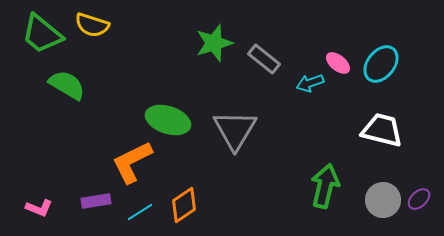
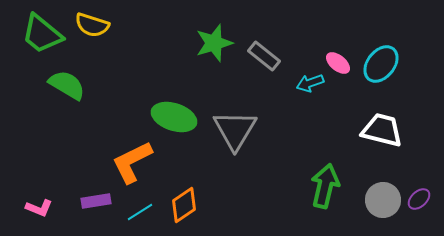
gray rectangle: moved 3 px up
green ellipse: moved 6 px right, 3 px up
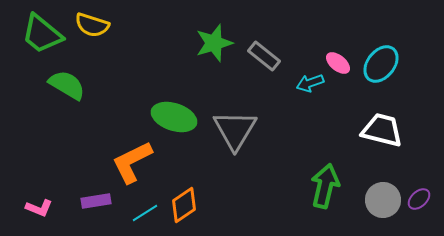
cyan line: moved 5 px right, 1 px down
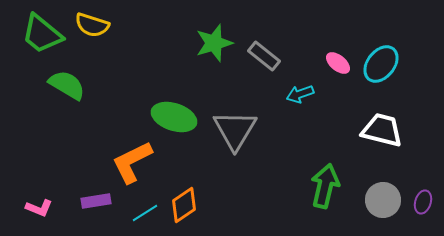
cyan arrow: moved 10 px left, 11 px down
purple ellipse: moved 4 px right, 3 px down; rotated 30 degrees counterclockwise
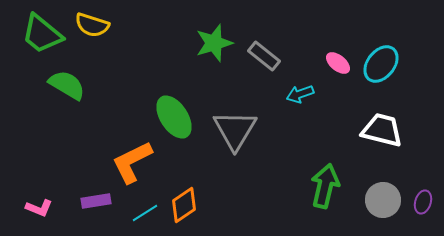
green ellipse: rotated 39 degrees clockwise
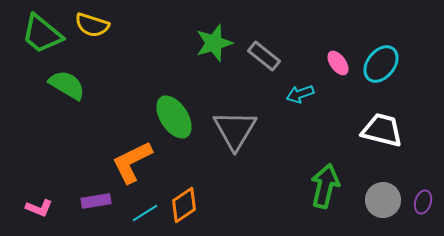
pink ellipse: rotated 15 degrees clockwise
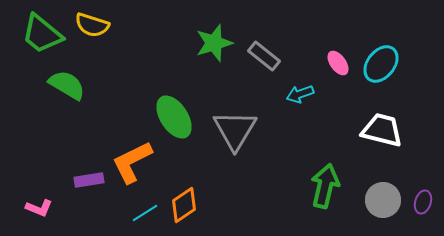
purple rectangle: moved 7 px left, 21 px up
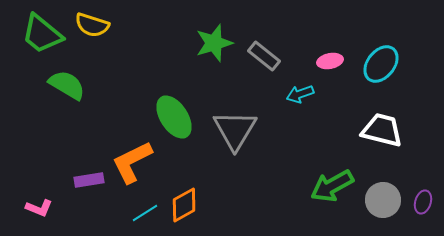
pink ellipse: moved 8 px left, 2 px up; rotated 65 degrees counterclockwise
green arrow: moved 7 px right; rotated 132 degrees counterclockwise
orange diamond: rotated 6 degrees clockwise
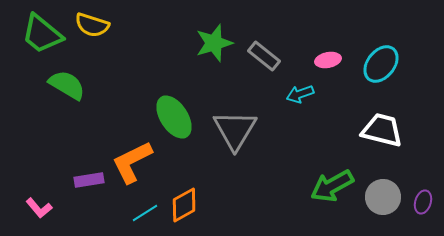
pink ellipse: moved 2 px left, 1 px up
gray circle: moved 3 px up
pink L-shape: rotated 28 degrees clockwise
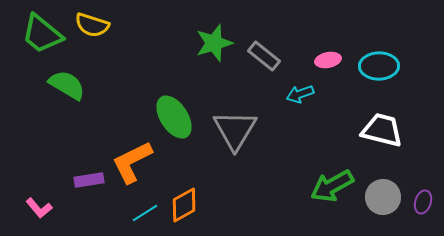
cyan ellipse: moved 2 px left, 2 px down; rotated 51 degrees clockwise
